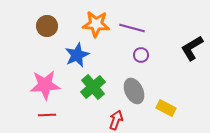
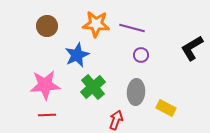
gray ellipse: moved 2 px right, 1 px down; rotated 30 degrees clockwise
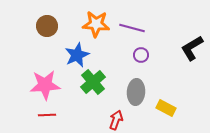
green cross: moved 5 px up
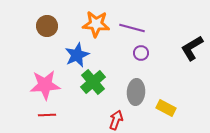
purple circle: moved 2 px up
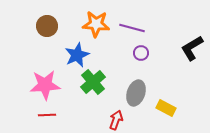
gray ellipse: moved 1 px down; rotated 15 degrees clockwise
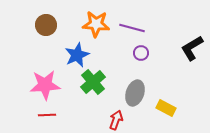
brown circle: moved 1 px left, 1 px up
gray ellipse: moved 1 px left
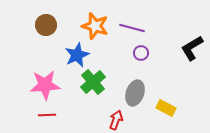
orange star: moved 1 px left, 2 px down; rotated 12 degrees clockwise
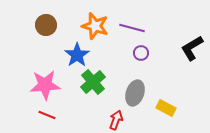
blue star: rotated 10 degrees counterclockwise
red line: rotated 24 degrees clockwise
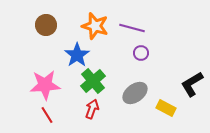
black L-shape: moved 36 px down
green cross: moved 1 px up
gray ellipse: rotated 35 degrees clockwise
red line: rotated 36 degrees clockwise
red arrow: moved 24 px left, 11 px up
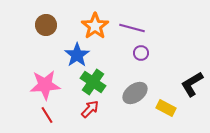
orange star: rotated 20 degrees clockwise
green cross: moved 1 px down; rotated 15 degrees counterclockwise
red arrow: moved 2 px left; rotated 24 degrees clockwise
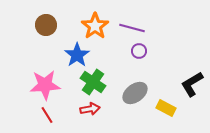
purple circle: moved 2 px left, 2 px up
red arrow: rotated 36 degrees clockwise
